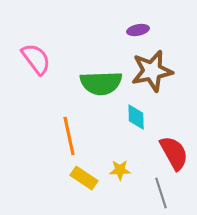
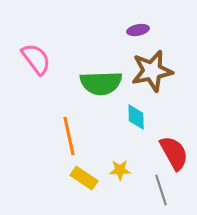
gray line: moved 3 px up
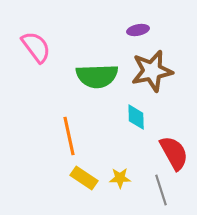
pink semicircle: moved 12 px up
green semicircle: moved 4 px left, 7 px up
yellow star: moved 8 px down
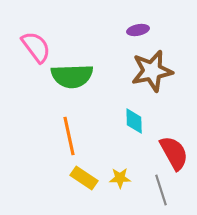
green semicircle: moved 25 px left
cyan diamond: moved 2 px left, 4 px down
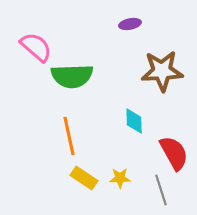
purple ellipse: moved 8 px left, 6 px up
pink semicircle: rotated 12 degrees counterclockwise
brown star: moved 10 px right; rotated 9 degrees clockwise
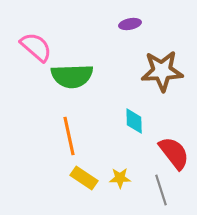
red semicircle: rotated 9 degrees counterclockwise
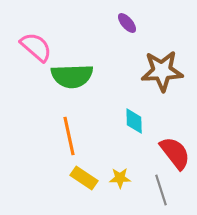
purple ellipse: moved 3 px left, 1 px up; rotated 60 degrees clockwise
red semicircle: moved 1 px right
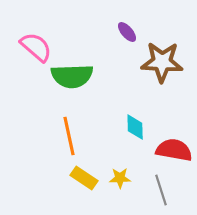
purple ellipse: moved 9 px down
brown star: moved 9 px up; rotated 6 degrees clockwise
cyan diamond: moved 1 px right, 6 px down
red semicircle: moved 1 px left, 3 px up; rotated 42 degrees counterclockwise
